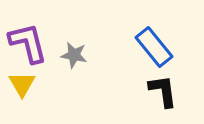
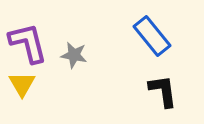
blue rectangle: moved 2 px left, 11 px up
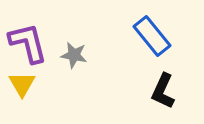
black L-shape: rotated 147 degrees counterclockwise
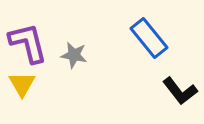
blue rectangle: moved 3 px left, 2 px down
black L-shape: moved 17 px right; rotated 63 degrees counterclockwise
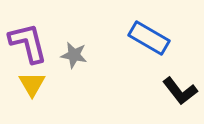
blue rectangle: rotated 21 degrees counterclockwise
yellow triangle: moved 10 px right
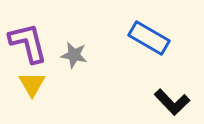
black L-shape: moved 8 px left, 11 px down; rotated 6 degrees counterclockwise
